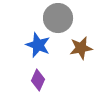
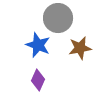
brown star: moved 1 px left
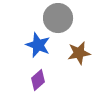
brown star: moved 1 px left, 5 px down
purple diamond: rotated 25 degrees clockwise
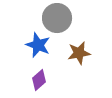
gray circle: moved 1 px left
purple diamond: moved 1 px right
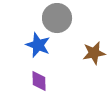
brown star: moved 15 px right
purple diamond: moved 1 px down; rotated 50 degrees counterclockwise
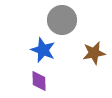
gray circle: moved 5 px right, 2 px down
blue star: moved 5 px right, 5 px down
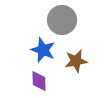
brown star: moved 18 px left, 8 px down
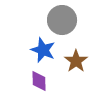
brown star: rotated 25 degrees counterclockwise
